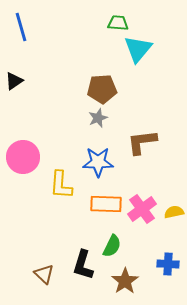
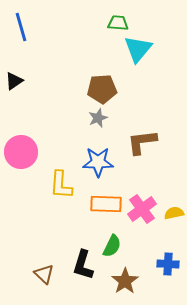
pink circle: moved 2 px left, 5 px up
yellow semicircle: moved 1 px down
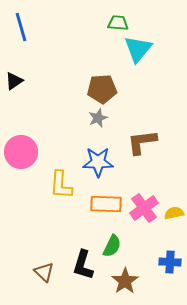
pink cross: moved 2 px right, 1 px up
blue cross: moved 2 px right, 2 px up
brown triangle: moved 2 px up
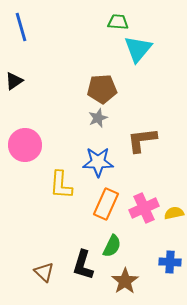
green trapezoid: moved 1 px up
brown L-shape: moved 2 px up
pink circle: moved 4 px right, 7 px up
orange rectangle: rotated 68 degrees counterclockwise
pink cross: rotated 12 degrees clockwise
